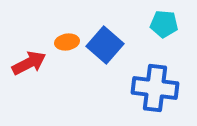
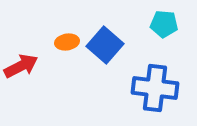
red arrow: moved 8 px left, 3 px down
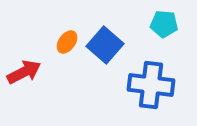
orange ellipse: rotated 45 degrees counterclockwise
red arrow: moved 3 px right, 6 px down
blue cross: moved 4 px left, 3 px up
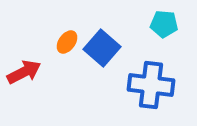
blue square: moved 3 px left, 3 px down
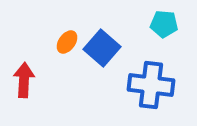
red arrow: moved 8 px down; rotated 60 degrees counterclockwise
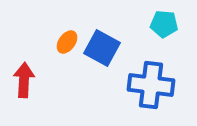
blue square: rotated 12 degrees counterclockwise
